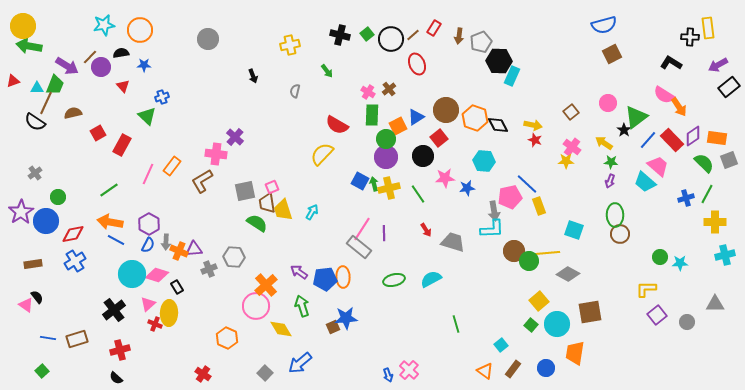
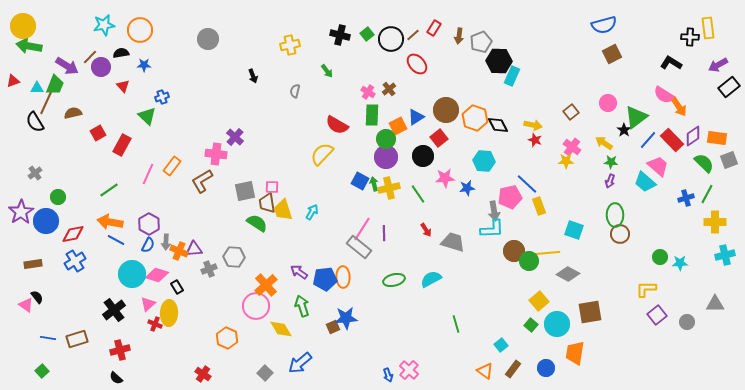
red ellipse at (417, 64): rotated 20 degrees counterclockwise
black semicircle at (35, 122): rotated 25 degrees clockwise
pink square at (272, 187): rotated 24 degrees clockwise
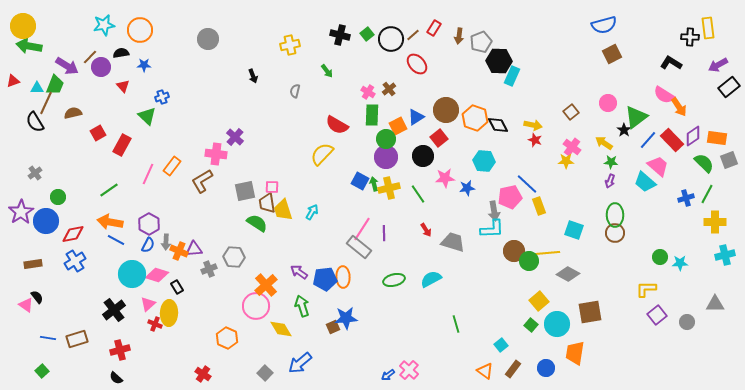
brown circle at (620, 234): moved 5 px left, 1 px up
blue arrow at (388, 375): rotated 72 degrees clockwise
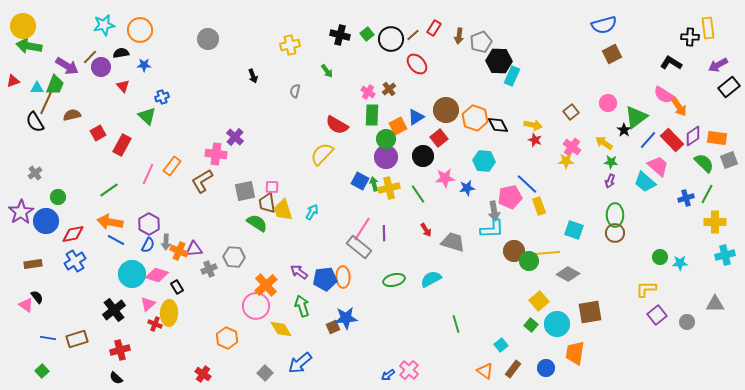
brown semicircle at (73, 113): moved 1 px left, 2 px down
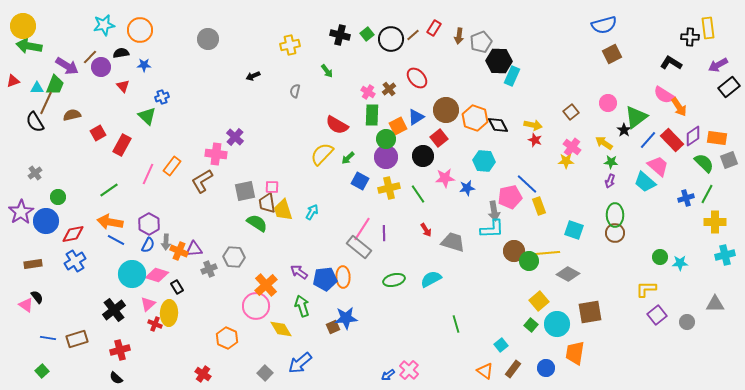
red ellipse at (417, 64): moved 14 px down
black arrow at (253, 76): rotated 88 degrees clockwise
green arrow at (374, 184): moved 26 px left, 26 px up; rotated 120 degrees counterclockwise
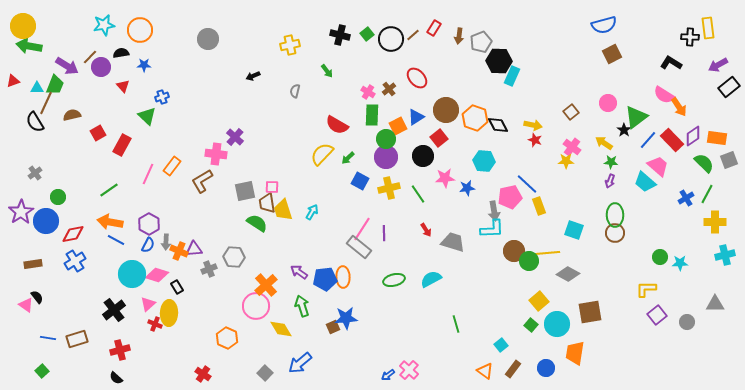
blue cross at (686, 198): rotated 14 degrees counterclockwise
